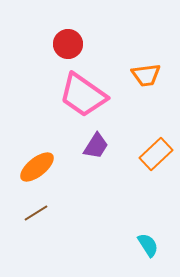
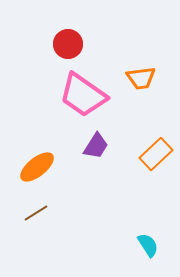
orange trapezoid: moved 5 px left, 3 px down
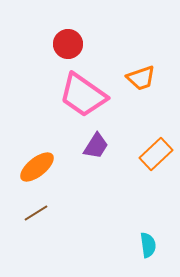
orange trapezoid: rotated 12 degrees counterclockwise
cyan semicircle: rotated 25 degrees clockwise
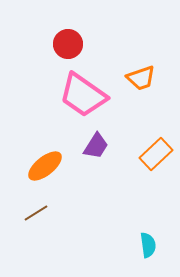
orange ellipse: moved 8 px right, 1 px up
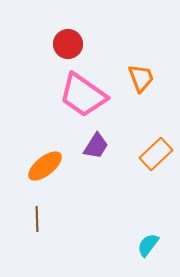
orange trapezoid: rotated 92 degrees counterclockwise
brown line: moved 1 px right, 6 px down; rotated 60 degrees counterclockwise
cyan semicircle: rotated 135 degrees counterclockwise
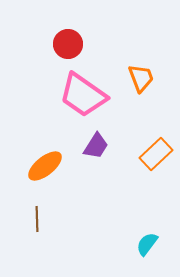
cyan semicircle: moved 1 px left, 1 px up
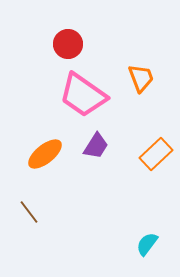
orange ellipse: moved 12 px up
brown line: moved 8 px left, 7 px up; rotated 35 degrees counterclockwise
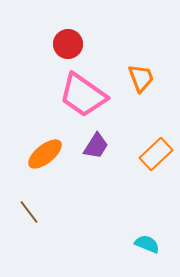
cyan semicircle: rotated 75 degrees clockwise
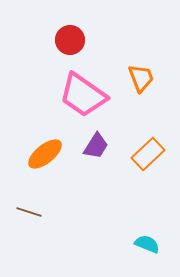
red circle: moved 2 px right, 4 px up
orange rectangle: moved 8 px left
brown line: rotated 35 degrees counterclockwise
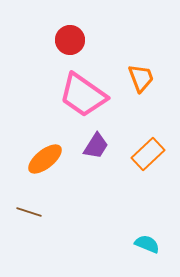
orange ellipse: moved 5 px down
